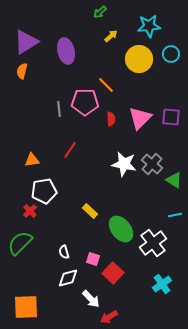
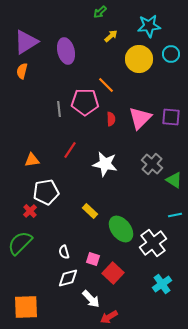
white star: moved 19 px left
white pentagon: moved 2 px right, 1 px down
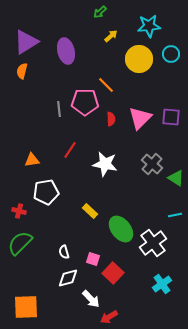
green triangle: moved 2 px right, 2 px up
red cross: moved 11 px left; rotated 32 degrees counterclockwise
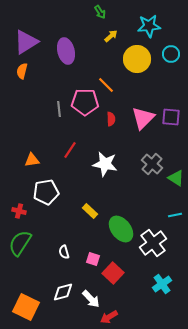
green arrow: rotated 80 degrees counterclockwise
yellow circle: moved 2 px left
pink triangle: moved 3 px right
green semicircle: rotated 12 degrees counterclockwise
white diamond: moved 5 px left, 14 px down
orange square: rotated 28 degrees clockwise
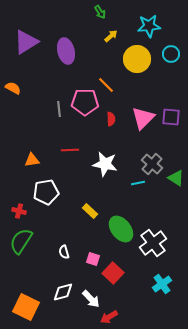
orange semicircle: moved 9 px left, 17 px down; rotated 105 degrees clockwise
red line: rotated 54 degrees clockwise
cyan line: moved 37 px left, 32 px up
green semicircle: moved 1 px right, 2 px up
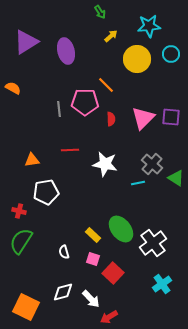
yellow rectangle: moved 3 px right, 24 px down
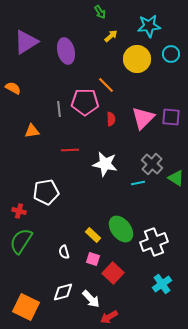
orange triangle: moved 29 px up
white cross: moved 1 px right, 1 px up; rotated 16 degrees clockwise
